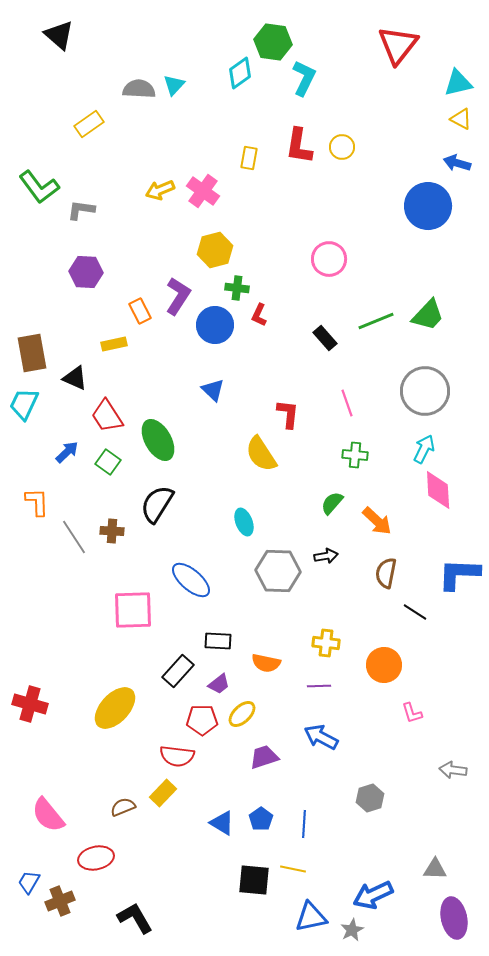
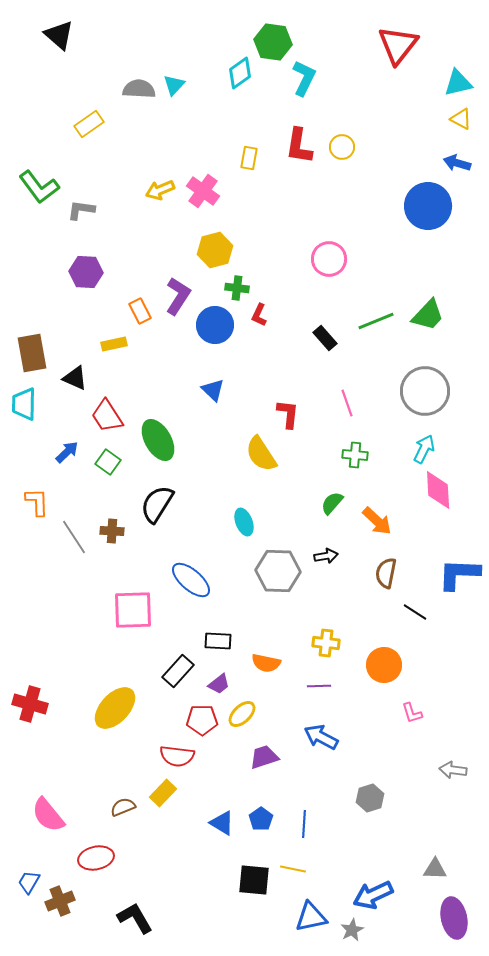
cyan trapezoid at (24, 404): rotated 24 degrees counterclockwise
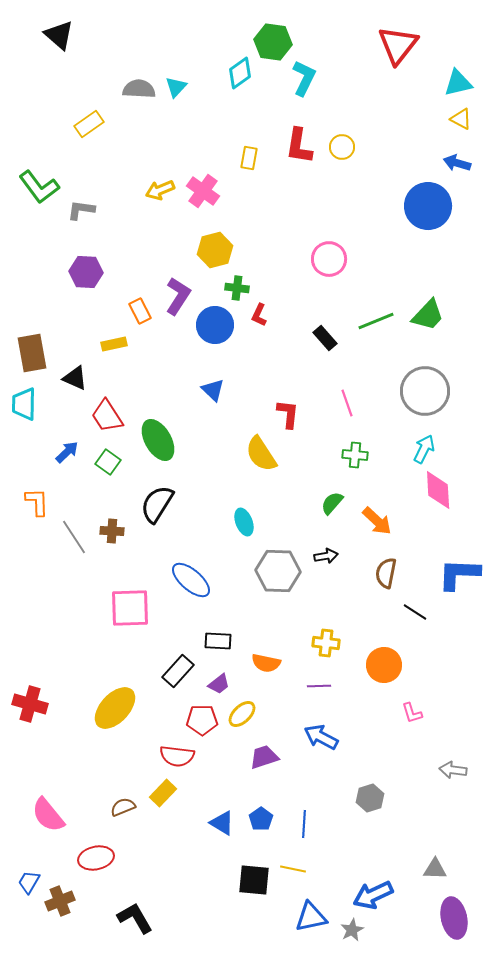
cyan triangle at (174, 85): moved 2 px right, 2 px down
pink square at (133, 610): moved 3 px left, 2 px up
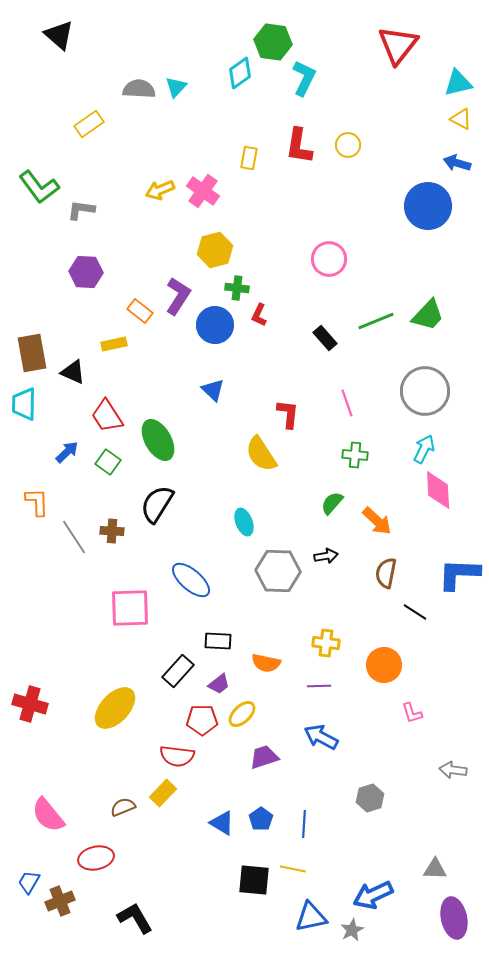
yellow circle at (342, 147): moved 6 px right, 2 px up
orange rectangle at (140, 311): rotated 25 degrees counterclockwise
black triangle at (75, 378): moved 2 px left, 6 px up
